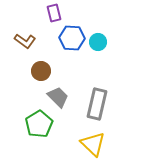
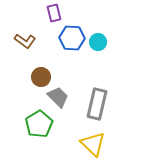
brown circle: moved 6 px down
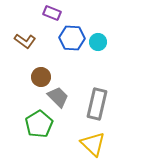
purple rectangle: moved 2 px left; rotated 54 degrees counterclockwise
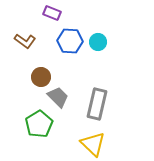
blue hexagon: moved 2 px left, 3 px down
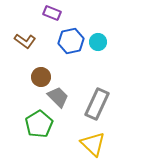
blue hexagon: moved 1 px right; rotated 15 degrees counterclockwise
gray rectangle: rotated 12 degrees clockwise
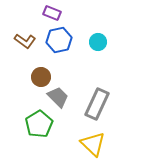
blue hexagon: moved 12 px left, 1 px up
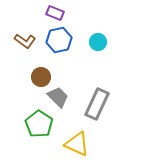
purple rectangle: moved 3 px right
green pentagon: rotated 8 degrees counterclockwise
yellow triangle: moved 16 px left; rotated 20 degrees counterclockwise
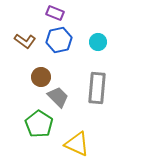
gray rectangle: moved 16 px up; rotated 20 degrees counterclockwise
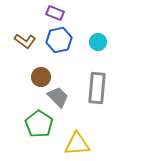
yellow triangle: rotated 28 degrees counterclockwise
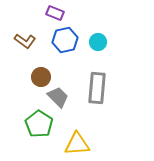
blue hexagon: moved 6 px right
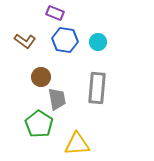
blue hexagon: rotated 20 degrees clockwise
gray trapezoid: moved 1 px left, 2 px down; rotated 35 degrees clockwise
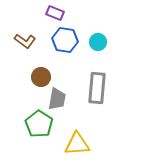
gray trapezoid: rotated 20 degrees clockwise
